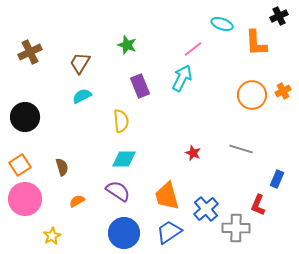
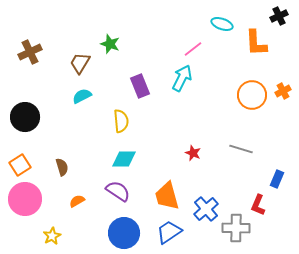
green star: moved 17 px left, 1 px up
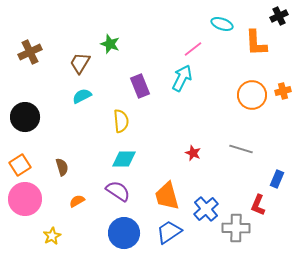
orange cross: rotated 14 degrees clockwise
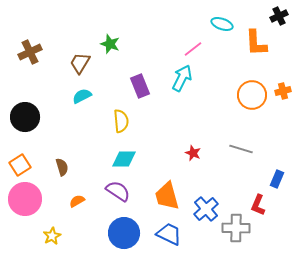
blue trapezoid: moved 2 px down; rotated 60 degrees clockwise
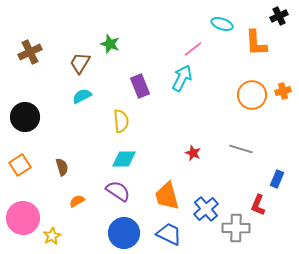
pink circle: moved 2 px left, 19 px down
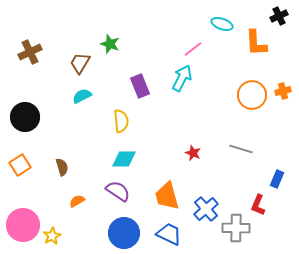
pink circle: moved 7 px down
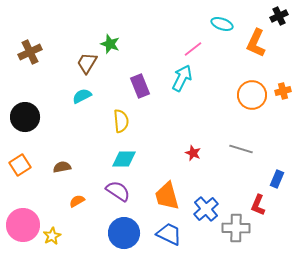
orange L-shape: rotated 28 degrees clockwise
brown trapezoid: moved 7 px right
brown semicircle: rotated 84 degrees counterclockwise
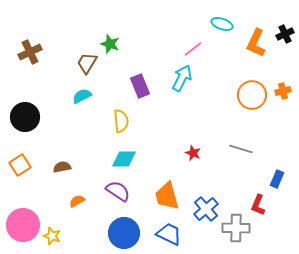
black cross: moved 6 px right, 18 px down
yellow star: rotated 24 degrees counterclockwise
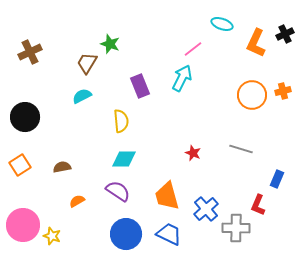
blue circle: moved 2 px right, 1 px down
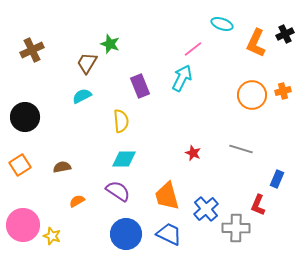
brown cross: moved 2 px right, 2 px up
